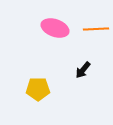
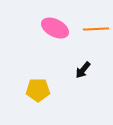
pink ellipse: rotated 8 degrees clockwise
yellow pentagon: moved 1 px down
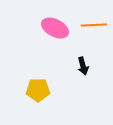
orange line: moved 2 px left, 4 px up
black arrow: moved 4 px up; rotated 54 degrees counterclockwise
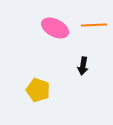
black arrow: rotated 24 degrees clockwise
yellow pentagon: rotated 20 degrees clockwise
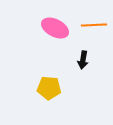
black arrow: moved 6 px up
yellow pentagon: moved 11 px right, 2 px up; rotated 15 degrees counterclockwise
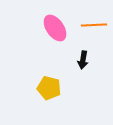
pink ellipse: rotated 28 degrees clockwise
yellow pentagon: rotated 10 degrees clockwise
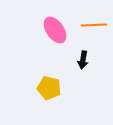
pink ellipse: moved 2 px down
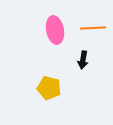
orange line: moved 1 px left, 3 px down
pink ellipse: rotated 24 degrees clockwise
